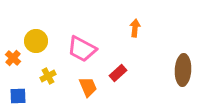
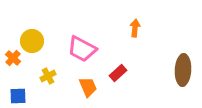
yellow circle: moved 4 px left
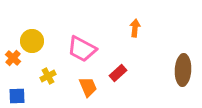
blue square: moved 1 px left
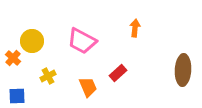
pink trapezoid: moved 8 px up
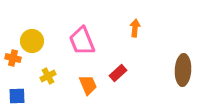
pink trapezoid: rotated 40 degrees clockwise
orange cross: rotated 28 degrees counterclockwise
orange trapezoid: moved 2 px up
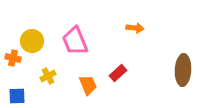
orange arrow: rotated 90 degrees clockwise
pink trapezoid: moved 7 px left
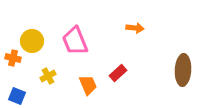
blue square: rotated 24 degrees clockwise
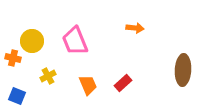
red rectangle: moved 5 px right, 10 px down
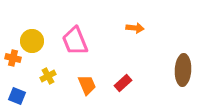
orange trapezoid: moved 1 px left
